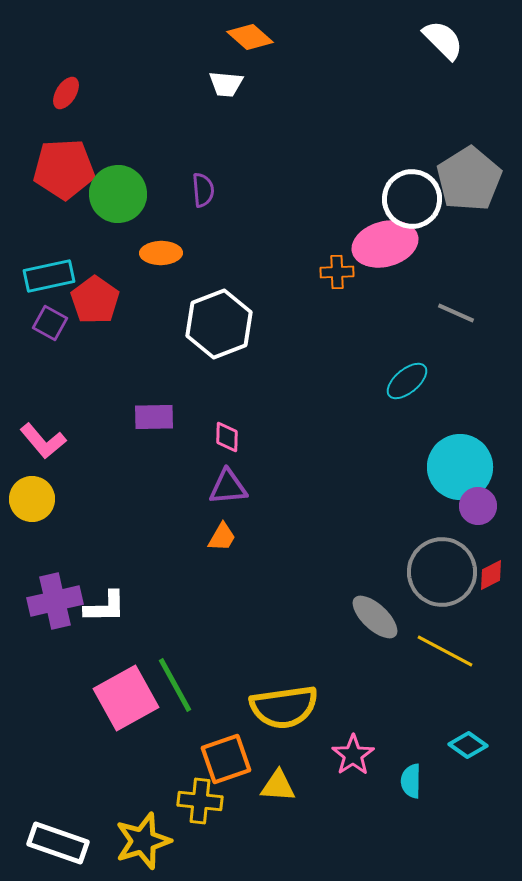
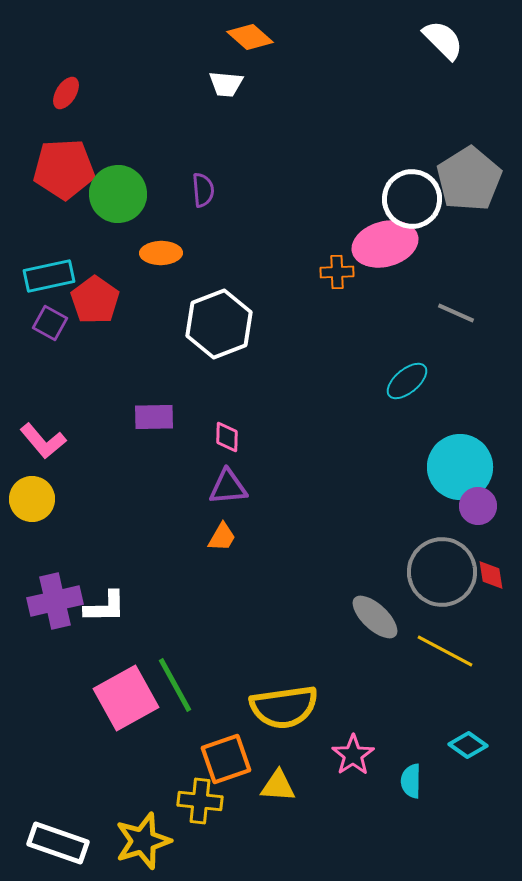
red diamond at (491, 575): rotated 72 degrees counterclockwise
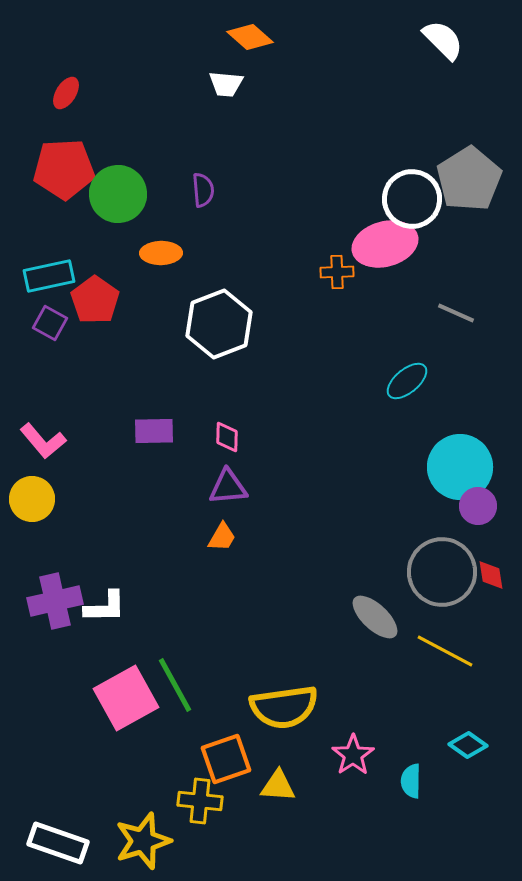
purple rectangle at (154, 417): moved 14 px down
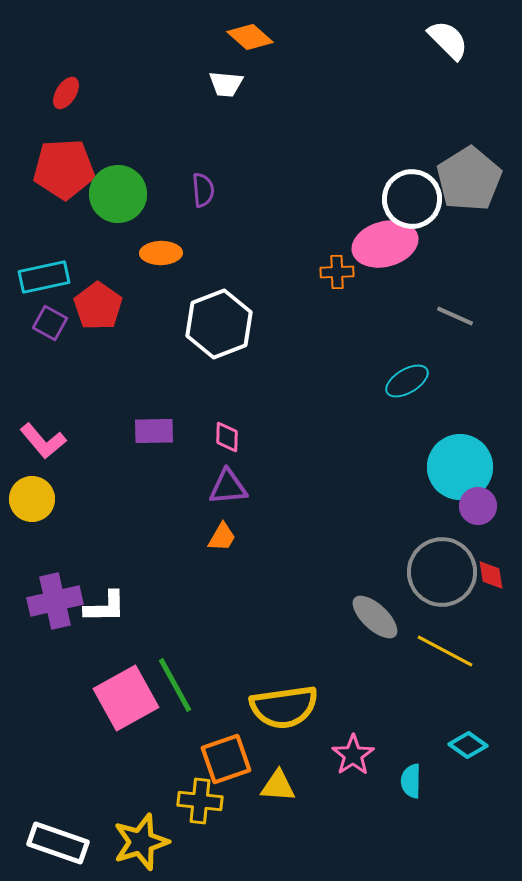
white semicircle at (443, 40): moved 5 px right
cyan rectangle at (49, 276): moved 5 px left, 1 px down
red pentagon at (95, 300): moved 3 px right, 6 px down
gray line at (456, 313): moved 1 px left, 3 px down
cyan ellipse at (407, 381): rotated 9 degrees clockwise
yellow star at (143, 841): moved 2 px left, 1 px down
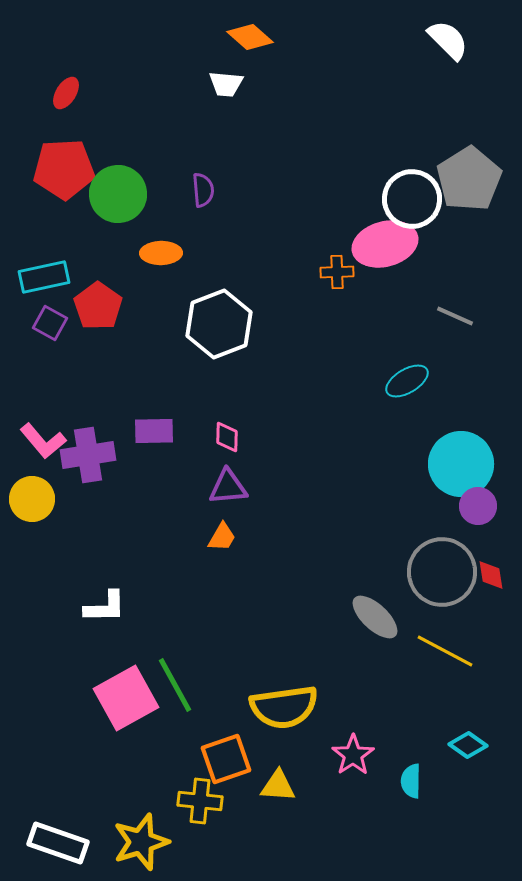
cyan circle at (460, 467): moved 1 px right, 3 px up
purple cross at (55, 601): moved 33 px right, 146 px up; rotated 4 degrees clockwise
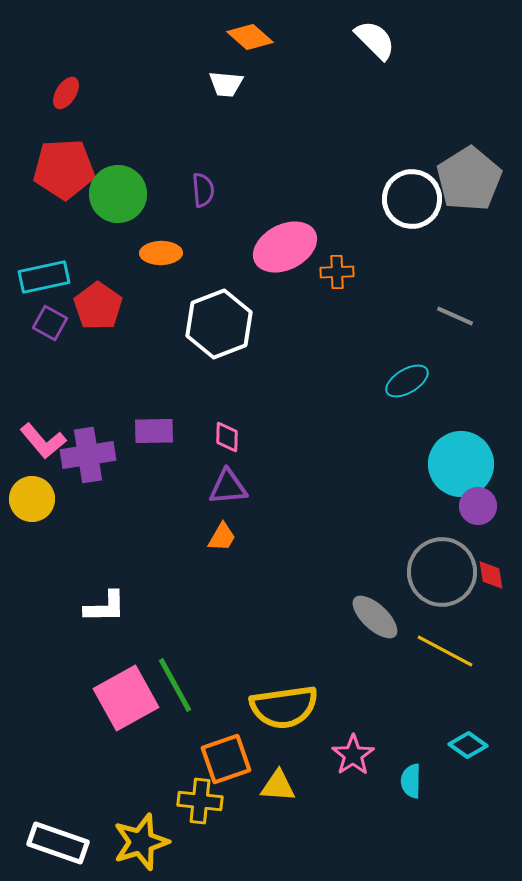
white semicircle at (448, 40): moved 73 px left
pink ellipse at (385, 244): moved 100 px left, 3 px down; rotated 12 degrees counterclockwise
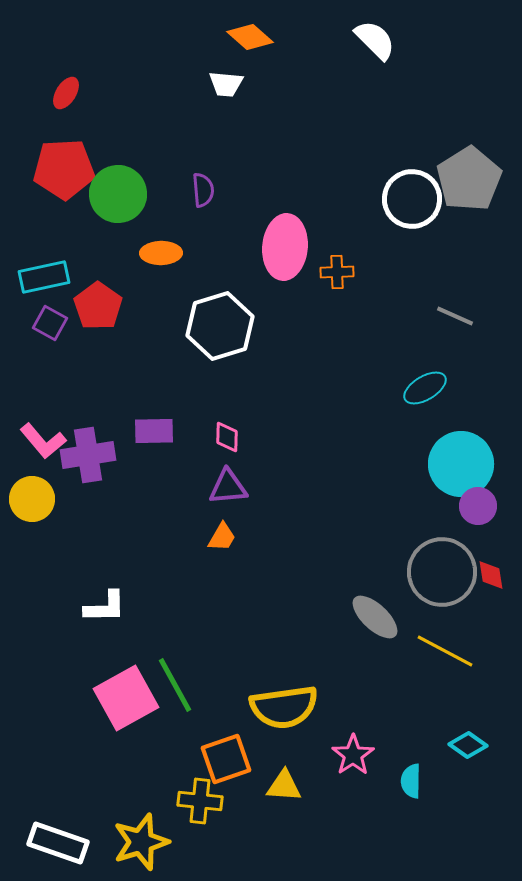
pink ellipse at (285, 247): rotated 58 degrees counterclockwise
white hexagon at (219, 324): moved 1 px right, 2 px down; rotated 4 degrees clockwise
cyan ellipse at (407, 381): moved 18 px right, 7 px down
yellow triangle at (278, 786): moved 6 px right
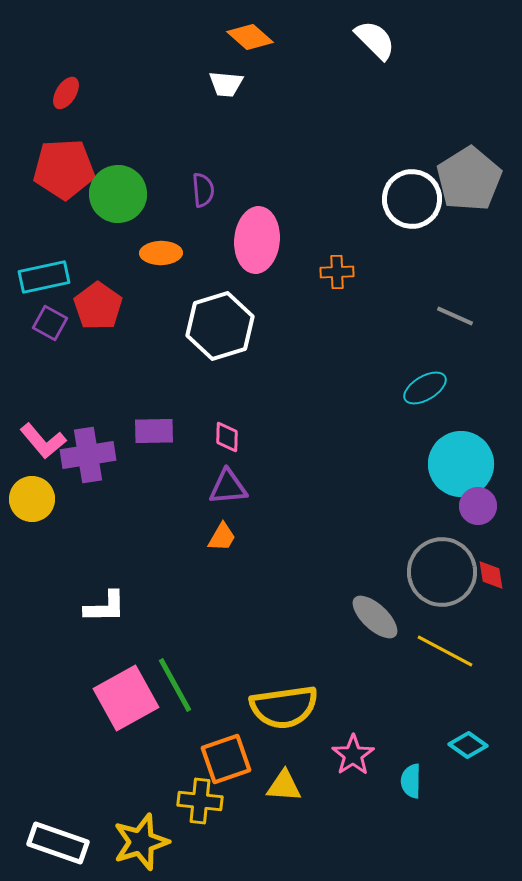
pink ellipse at (285, 247): moved 28 px left, 7 px up
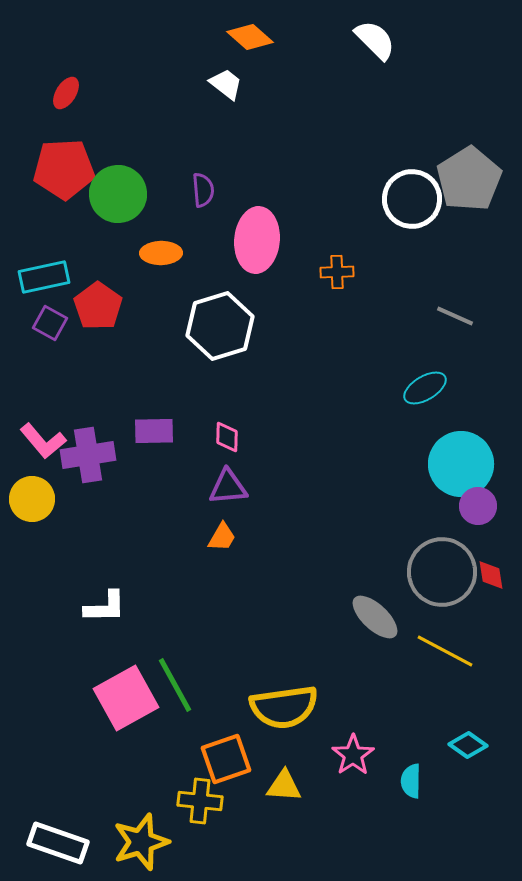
white trapezoid at (226, 84): rotated 147 degrees counterclockwise
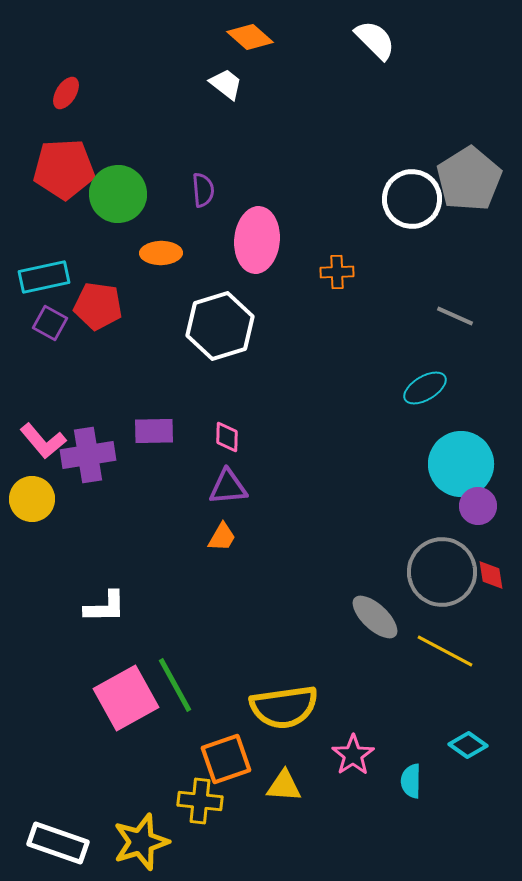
red pentagon at (98, 306): rotated 27 degrees counterclockwise
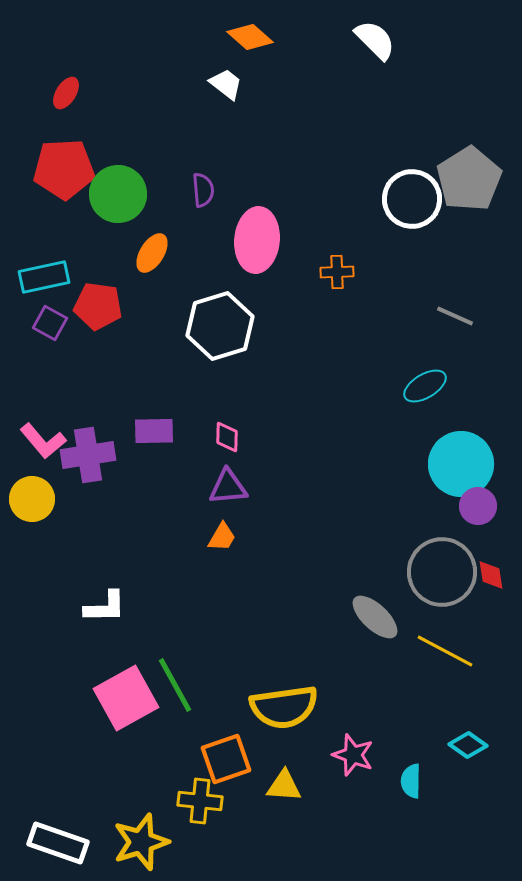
orange ellipse at (161, 253): moved 9 px left; rotated 57 degrees counterclockwise
cyan ellipse at (425, 388): moved 2 px up
pink star at (353, 755): rotated 18 degrees counterclockwise
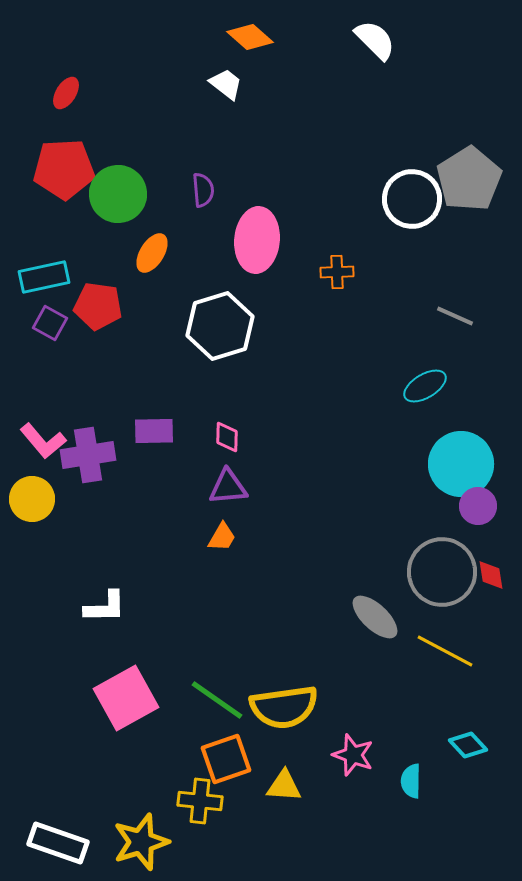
green line at (175, 685): moved 42 px right, 15 px down; rotated 26 degrees counterclockwise
cyan diamond at (468, 745): rotated 12 degrees clockwise
